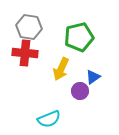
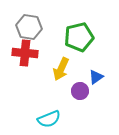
blue triangle: moved 3 px right
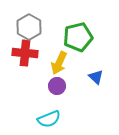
gray hexagon: rotated 20 degrees clockwise
green pentagon: moved 1 px left
yellow arrow: moved 2 px left, 6 px up
blue triangle: rotated 42 degrees counterclockwise
purple circle: moved 23 px left, 5 px up
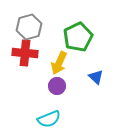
gray hexagon: rotated 15 degrees clockwise
green pentagon: rotated 12 degrees counterclockwise
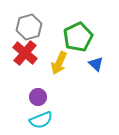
red cross: rotated 35 degrees clockwise
blue triangle: moved 13 px up
purple circle: moved 19 px left, 11 px down
cyan semicircle: moved 8 px left, 1 px down
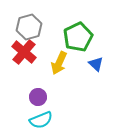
red cross: moved 1 px left, 1 px up
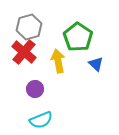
green pentagon: rotated 12 degrees counterclockwise
yellow arrow: moved 1 px left, 2 px up; rotated 145 degrees clockwise
purple circle: moved 3 px left, 8 px up
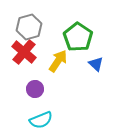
yellow arrow: rotated 45 degrees clockwise
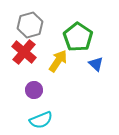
gray hexagon: moved 1 px right, 2 px up
purple circle: moved 1 px left, 1 px down
